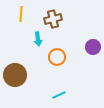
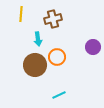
brown circle: moved 20 px right, 10 px up
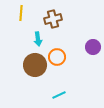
yellow line: moved 1 px up
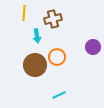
yellow line: moved 3 px right
cyan arrow: moved 1 px left, 3 px up
